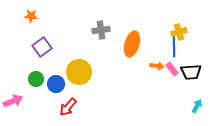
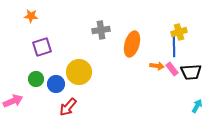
purple square: rotated 18 degrees clockwise
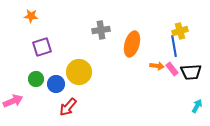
yellow cross: moved 1 px right, 1 px up
blue line: rotated 10 degrees counterclockwise
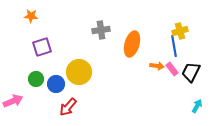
black trapezoid: rotated 120 degrees clockwise
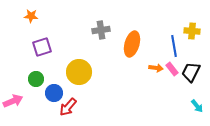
yellow cross: moved 12 px right; rotated 21 degrees clockwise
orange arrow: moved 1 px left, 2 px down
blue circle: moved 2 px left, 9 px down
cyan arrow: rotated 112 degrees clockwise
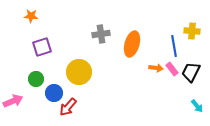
gray cross: moved 4 px down
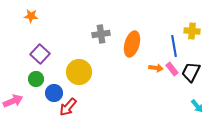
purple square: moved 2 px left, 7 px down; rotated 30 degrees counterclockwise
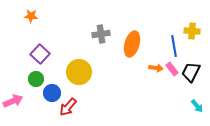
blue circle: moved 2 px left
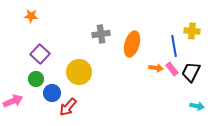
cyan arrow: rotated 40 degrees counterclockwise
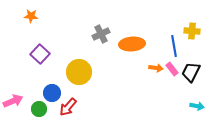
gray cross: rotated 18 degrees counterclockwise
orange ellipse: rotated 70 degrees clockwise
green circle: moved 3 px right, 30 px down
